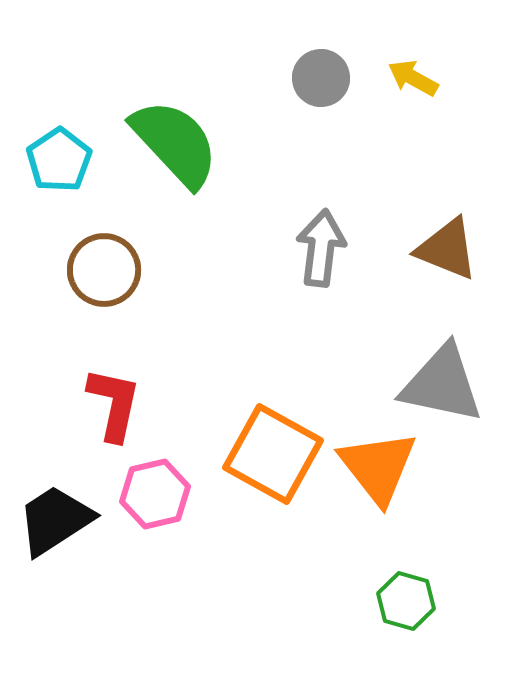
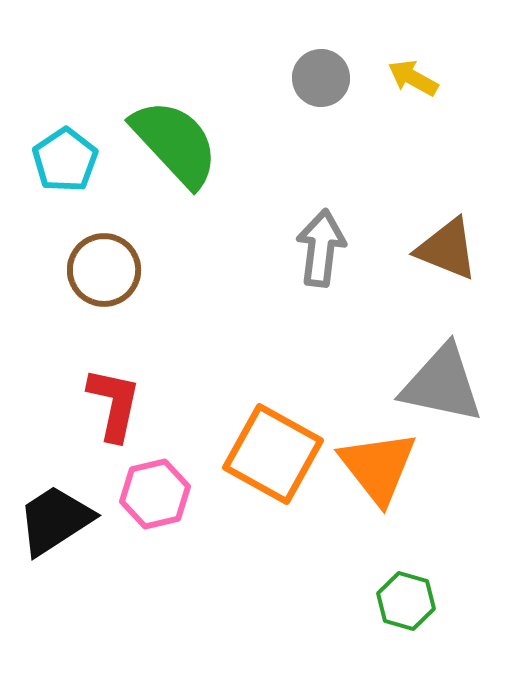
cyan pentagon: moved 6 px right
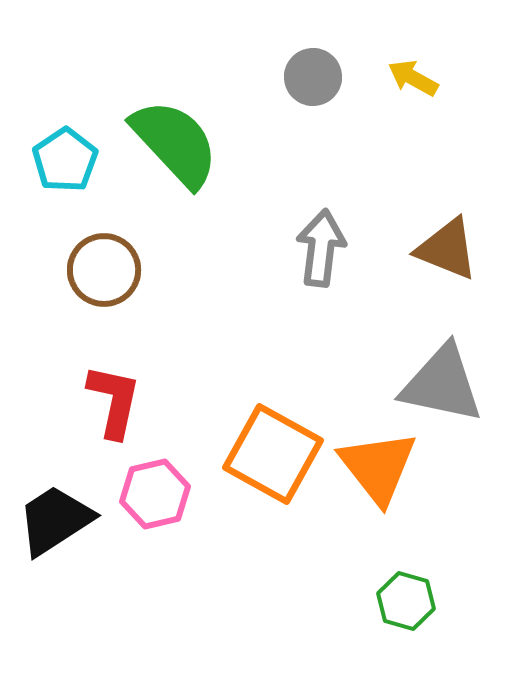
gray circle: moved 8 px left, 1 px up
red L-shape: moved 3 px up
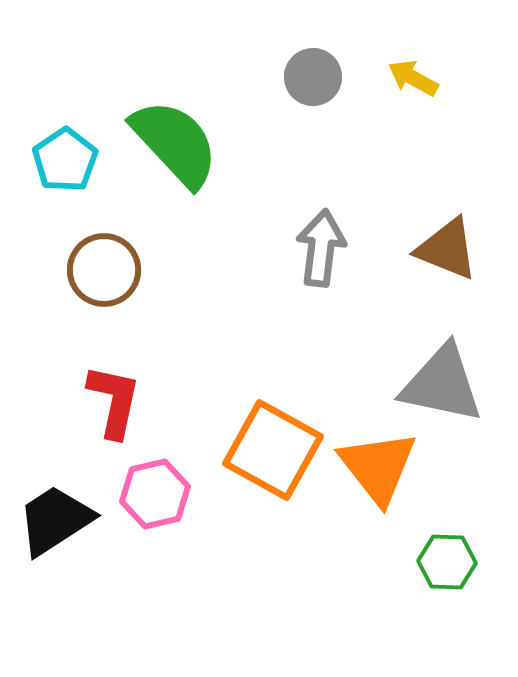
orange square: moved 4 px up
green hexagon: moved 41 px right, 39 px up; rotated 14 degrees counterclockwise
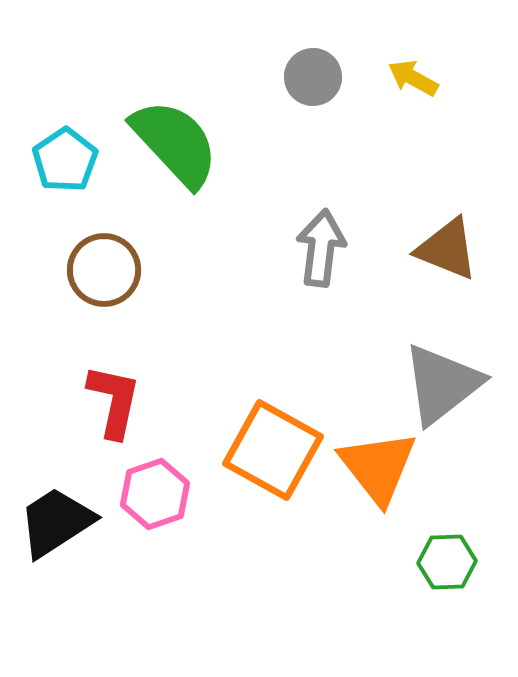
gray triangle: rotated 50 degrees counterclockwise
pink hexagon: rotated 6 degrees counterclockwise
black trapezoid: moved 1 px right, 2 px down
green hexagon: rotated 4 degrees counterclockwise
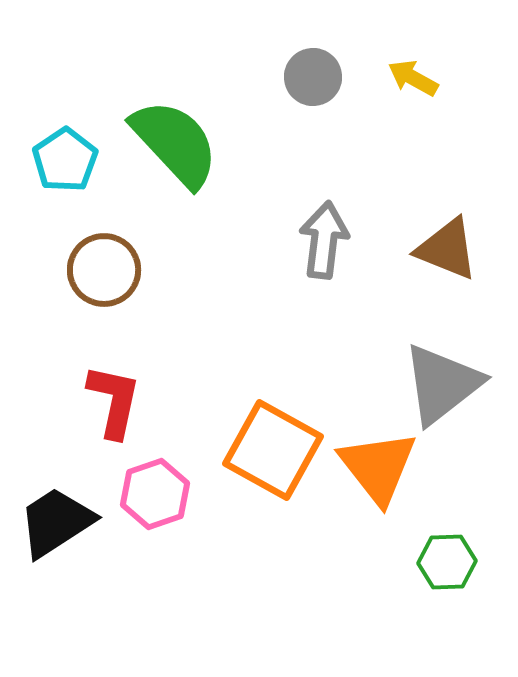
gray arrow: moved 3 px right, 8 px up
